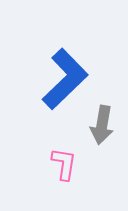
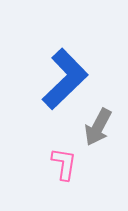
gray arrow: moved 4 px left, 2 px down; rotated 18 degrees clockwise
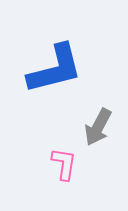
blue L-shape: moved 10 px left, 10 px up; rotated 30 degrees clockwise
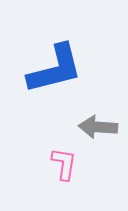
gray arrow: rotated 66 degrees clockwise
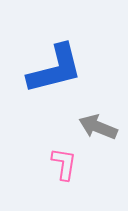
gray arrow: rotated 18 degrees clockwise
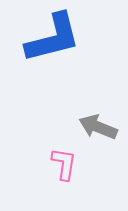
blue L-shape: moved 2 px left, 31 px up
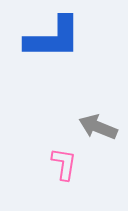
blue L-shape: rotated 14 degrees clockwise
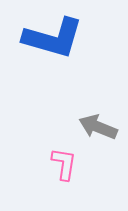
blue L-shape: rotated 16 degrees clockwise
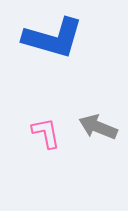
pink L-shape: moved 18 px left, 31 px up; rotated 20 degrees counterclockwise
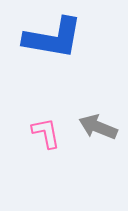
blue L-shape: rotated 6 degrees counterclockwise
